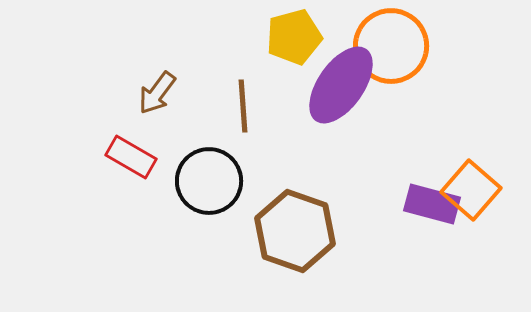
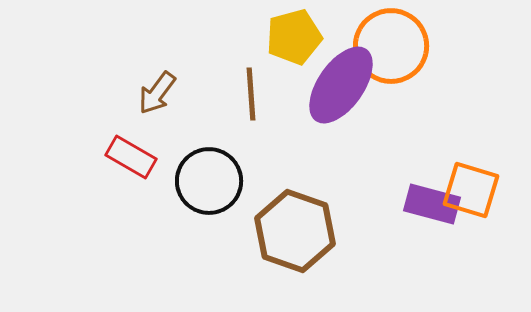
brown line: moved 8 px right, 12 px up
orange square: rotated 24 degrees counterclockwise
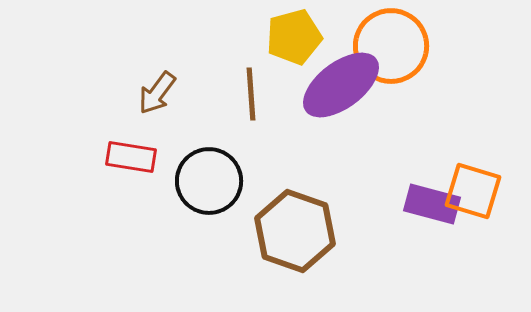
purple ellipse: rotated 18 degrees clockwise
red rectangle: rotated 21 degrees counterclockwise
orange square: moved 2 px right, 1 px down
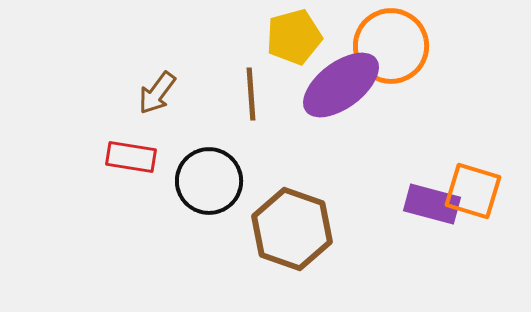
brown hexagon: moved 3 px left, 2 px up
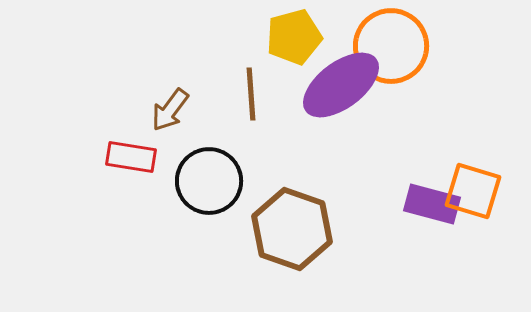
brown arrow: moved 13 px right, 17 px down
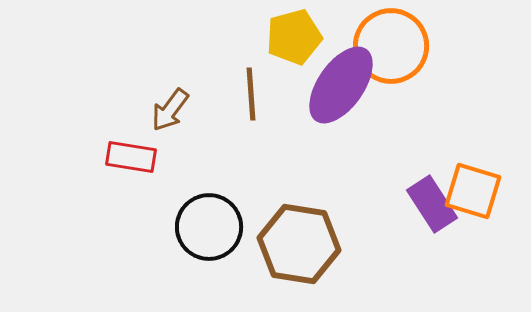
purple ellipse: rotated 18 degrees counterclockwise
black circle: moved 46 px down
purple rectangle: rotated 42 degrees clockwise
brown hexagon: moved 7 px right, 15 px down; rotated 10 degrees counterclockwise
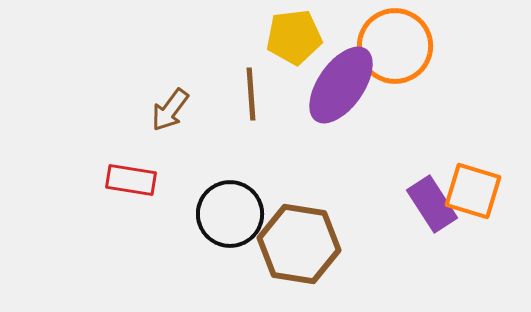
yellow pentagon: rotated 8 degrees clockwise
orange circle: moved 4 px right
red rectangle: moved 23 px down
black circle: moved 21 px right, 13 px up
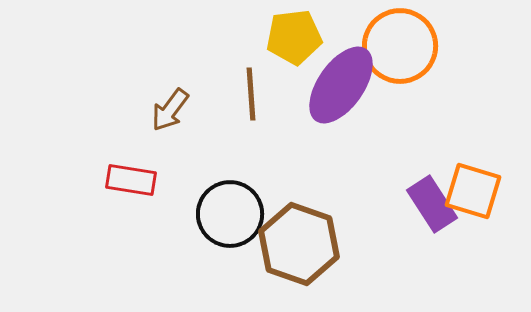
orange circle: moved 5 px right
brown hexagon: rotated 10 degrees clockwise
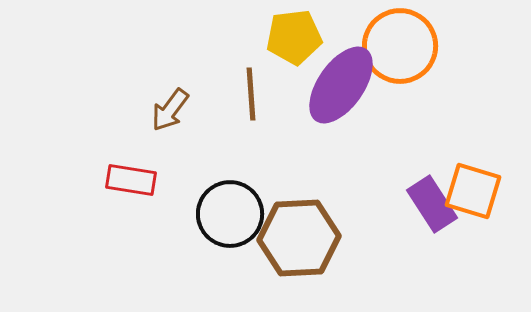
brown hexagon: moved 6 px up; rotated 22 degrees counterclockwise
